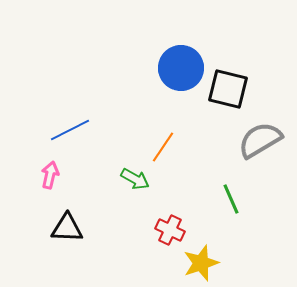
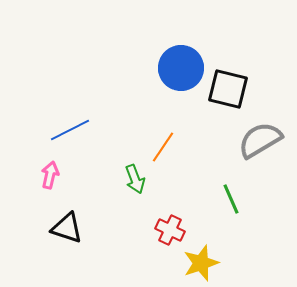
green arrow: rotated 40 degrees clockwise
black triangle: rotated 16 degrees clockwise
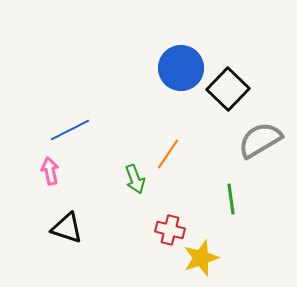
black square: rotated 30 degrees clockwise
orange line: moved 5 px right, 7 px down
pink arrow: moved 4 px up; rotated 24 degrees counterclockwise
green line: rotated 16 degrees clockwise
red cross: rotated 12 degrees counterclockwise
yellow star: moved 5 px up
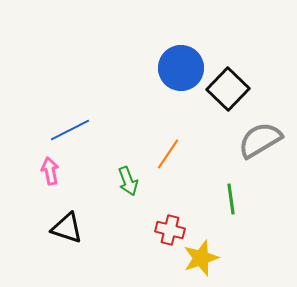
green arrow: moved 7 px left, 2 px down
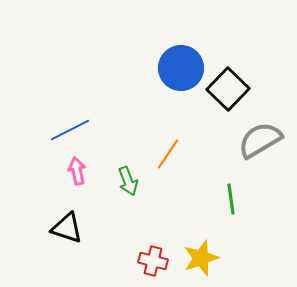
pink arrow: moved 27 px right
red cross: moved 17 px left, 31 px down
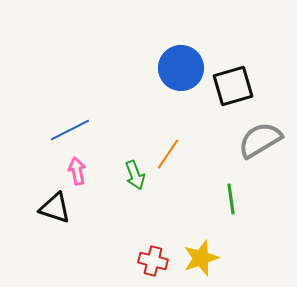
black square: moved 5 px right, 3 px up; rotated 30 degrees clockwise
green arrow: moved 7 px right, 6 px up
black triangle: moved 12 px left, 20 px up
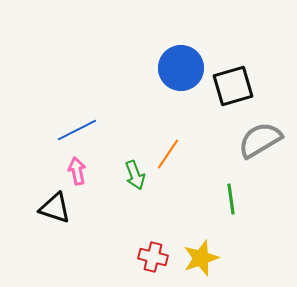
blue line: moved 7 px right
red cross: moved 4 px up
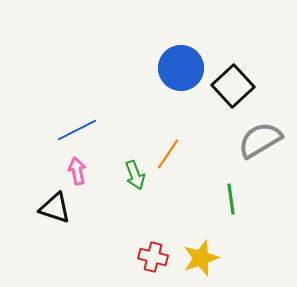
black square: rotated 27 degrees counterclockwise
